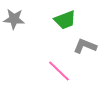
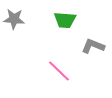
green trapezoid: rotated 25 degrees clockwise
gray L-shape: moved 8 px right
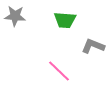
gray star: moved 1 px right, 3 px up
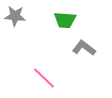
gray L-shape: moved 9 px left, 2 px down; rotated 15 degrees clockwise
pink line: moved 15 px left, 7 px down
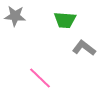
pink line: moved 4 px left
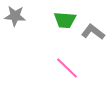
gray L-shape: moved 9 px right, 16 px up
pink line: moved 27 px right, 10 px up
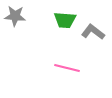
pink line: rotated 30 degrees counterclockwise
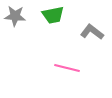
green trapezoid: moved 12 px left, 5 px up; rotated 15 degrees counterclockwise
gray L-shape: moved 1 px left
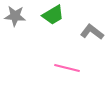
green trapezoid: rotated 20 degrees counterclockwise
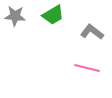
pink line: moved 20 px right
